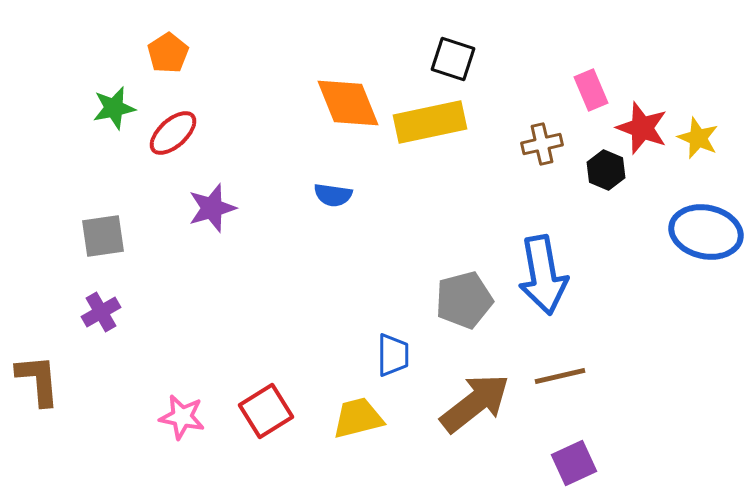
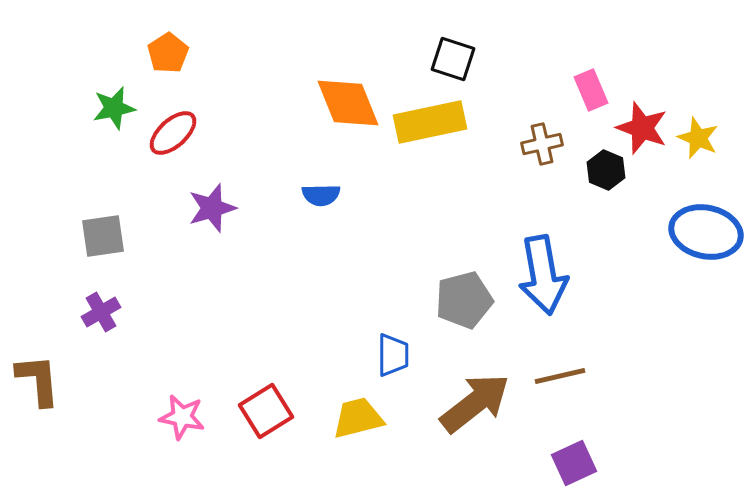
blue semicircle: moved 12 px left; rotated 9 degrees counterclockwise
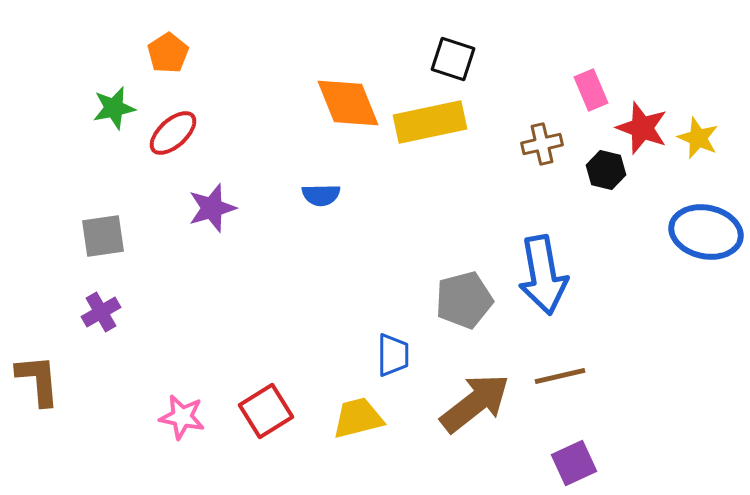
black hexagon: rotated 9 degrees counterclockwise
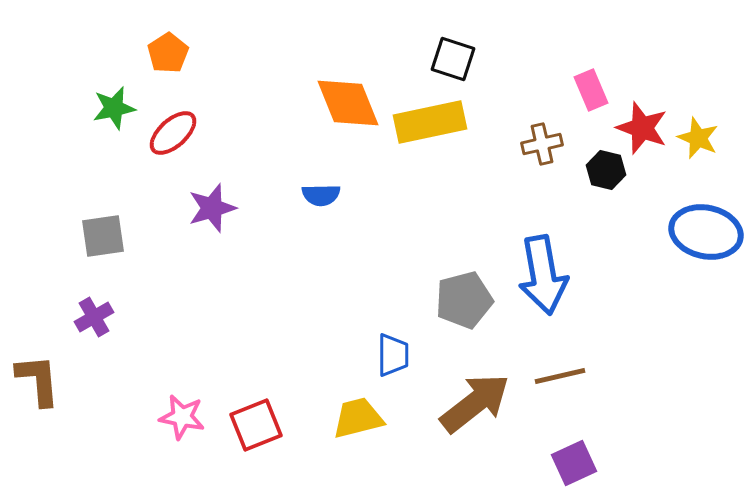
purple cross: moved 7 px left, 5 px down
red square: moved 10 px left, 14 px down; rotated 10 degrees clockwise
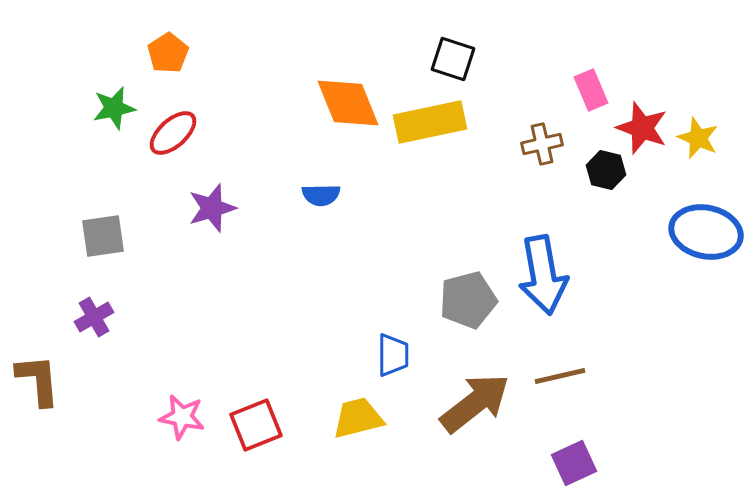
gray pentagon: moved 4 px right
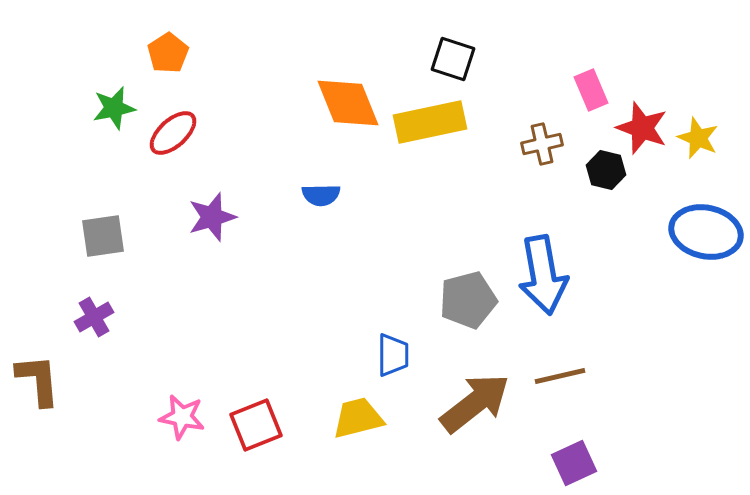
purple star: moved 9 px down
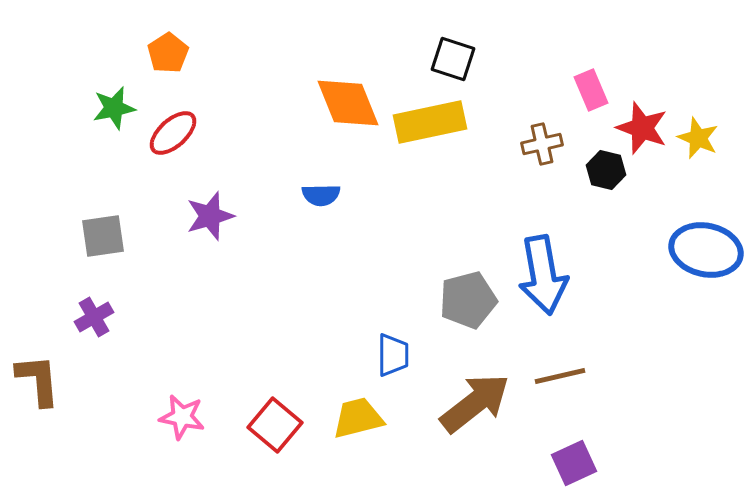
purple star: moved 2 px left, 1 px up
blue ellipse: moved 18 px down
red square: moved 19 px right; rotated 28 degrees counterclockwise
